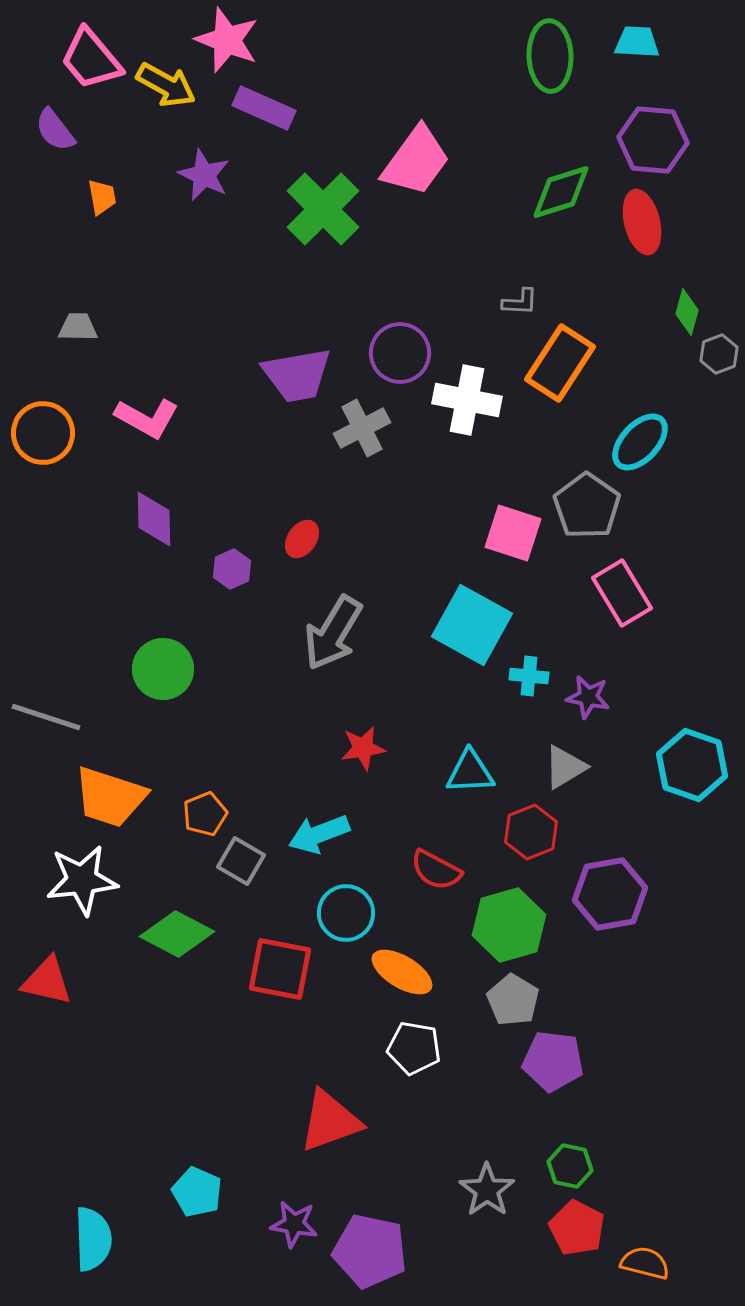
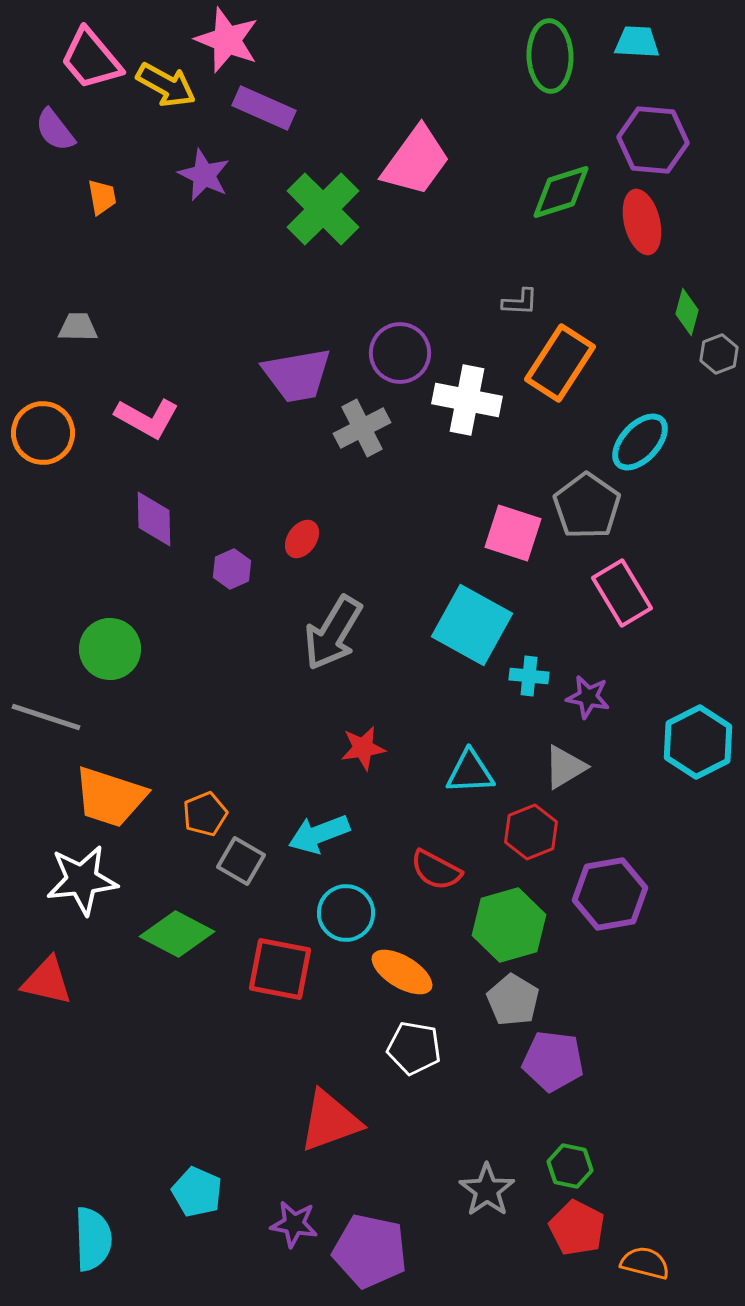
green circle at (163, 669): moved 53 px left, 20 px up
cyan hexagon at (692, 765): moved 6 px right, 23 px up; rotated 14 degrees clockwise
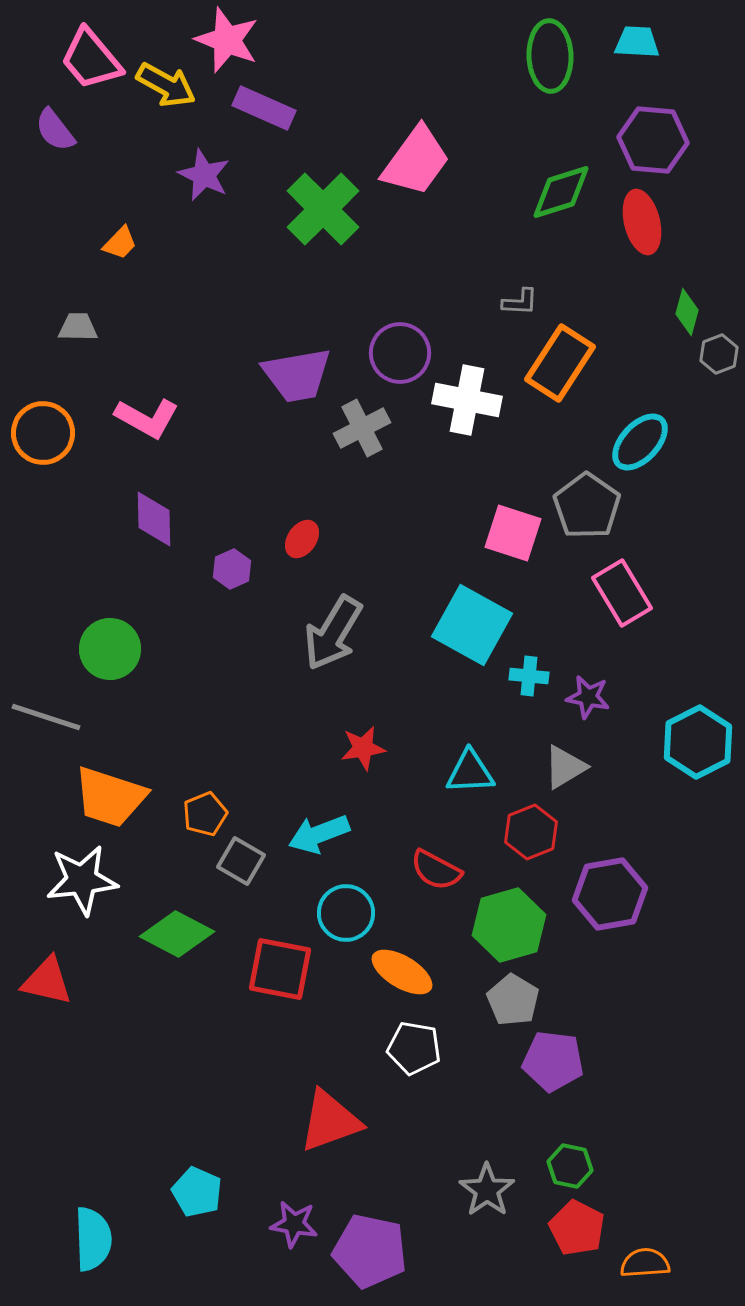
orange trapezoid at (102, 197): moved 18 px right, 46 px down; rotated 54 degrees clockwise
orange semicircle at (645, 1263): rotated 18 degrees counterclockwise
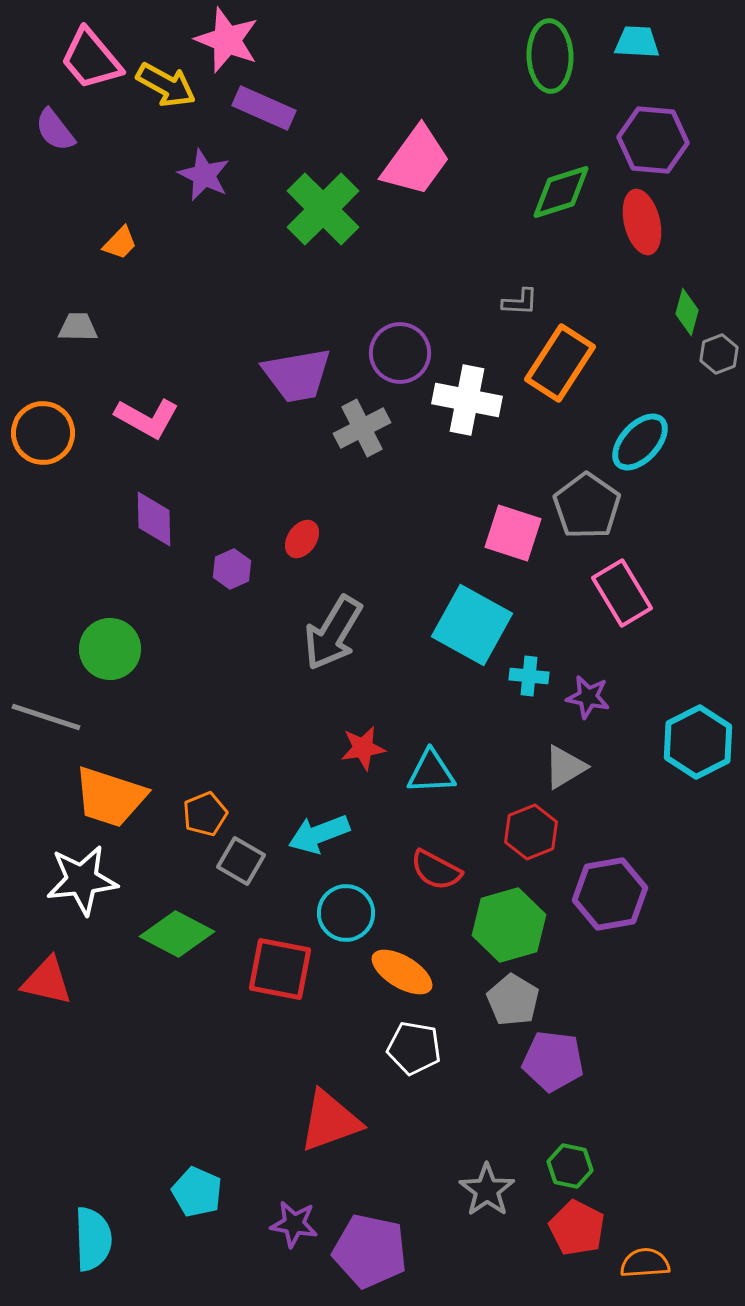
cyan triangle at (470, 772): moved 39 px left
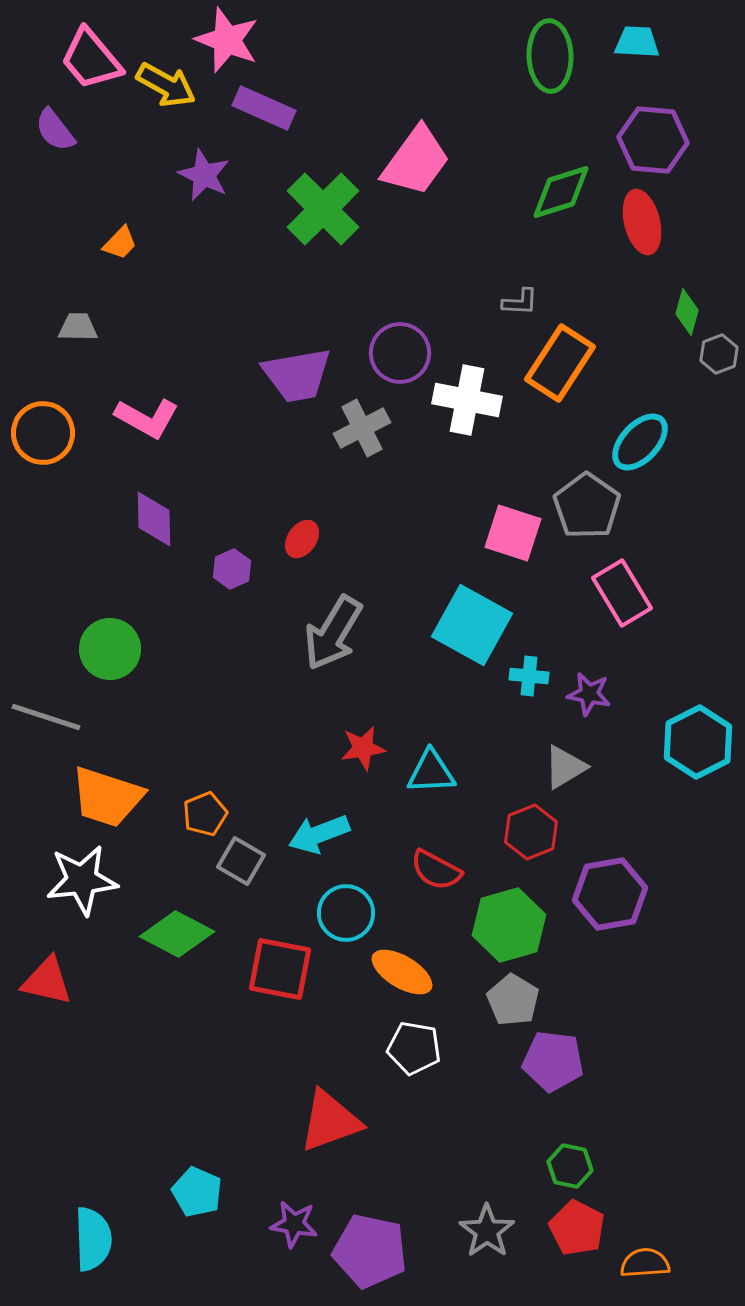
purple star at (588, 697): moved 1 px right, 3 px up
orange trapezoid at (110, 797): moved 3 px left
gray star at (487, 1190): moved 41 px down
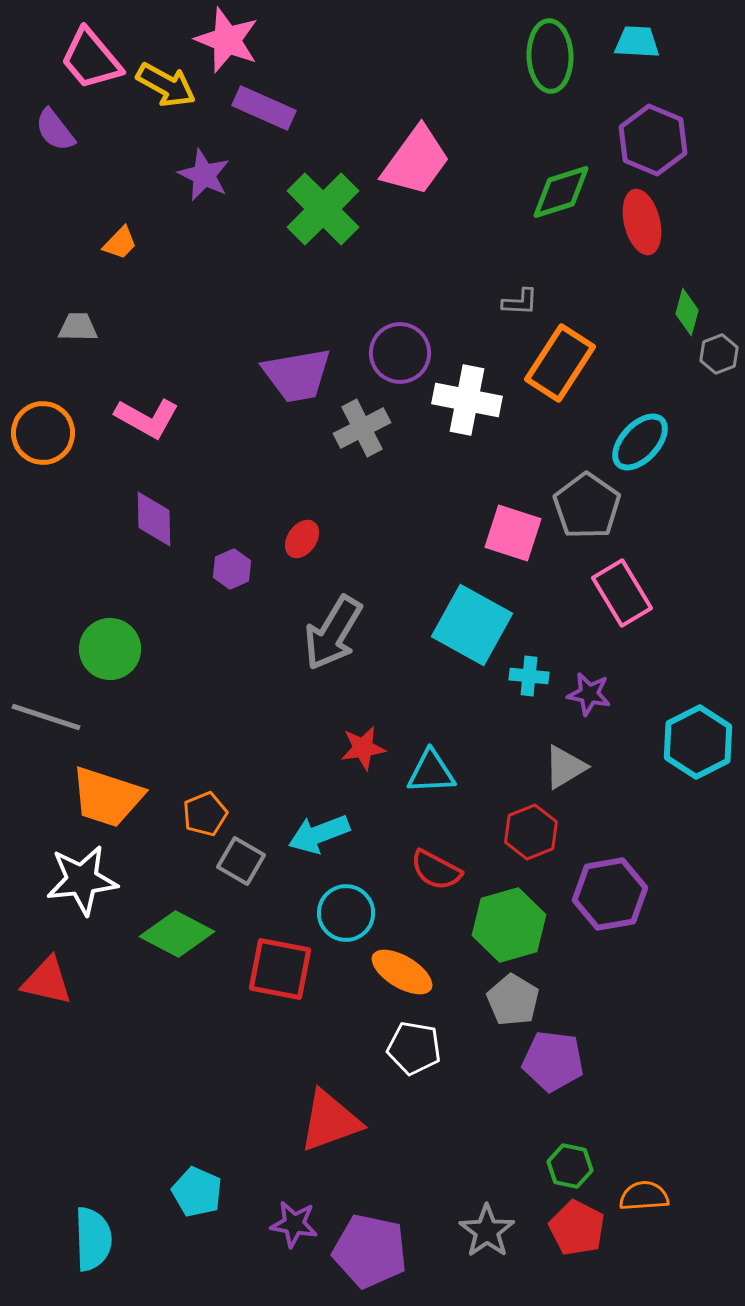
purple hexagon at (653, 140): rotated 18 degrees clockwise
orange semicircle at (645, 1263): moved 1 px left, 67 px up
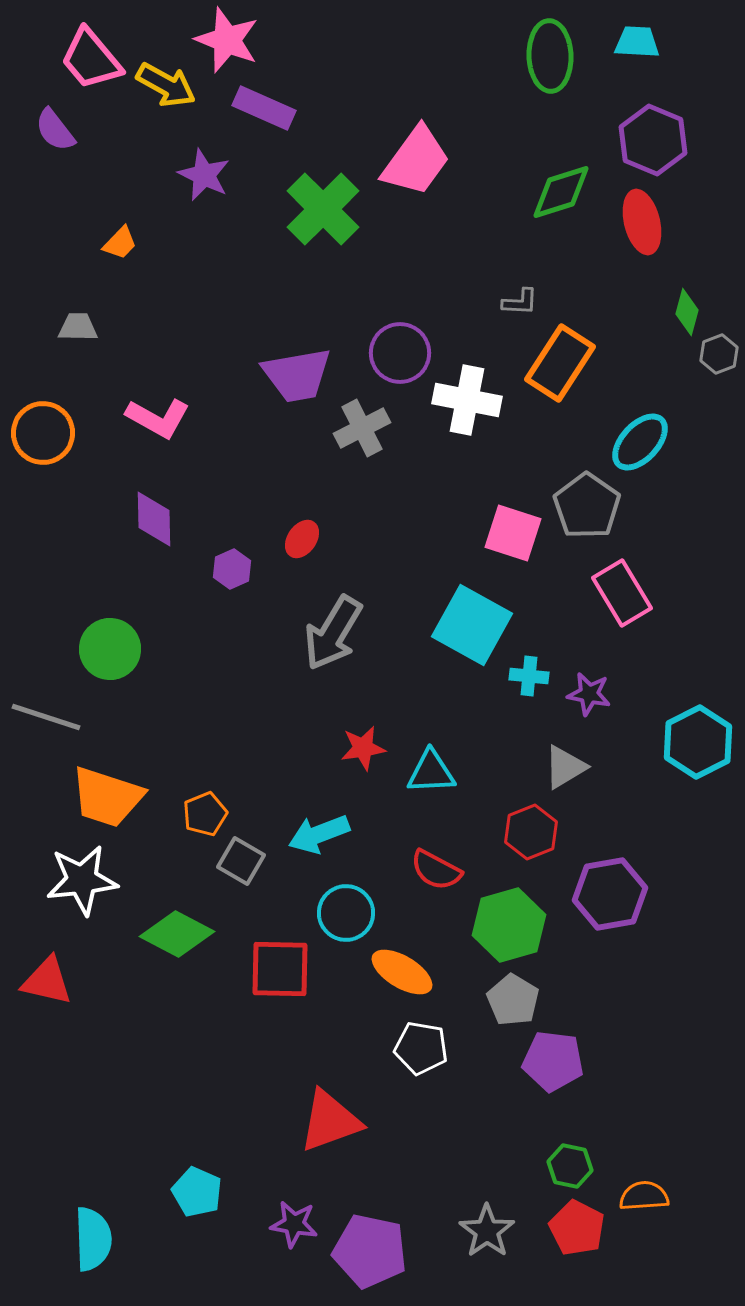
pink L-shape at (147, 418): moved 11 px right
red square at (280, 969): rotated 10 degrees counterclockwise
white pentagon at (414, 1048): moved 7 px right
